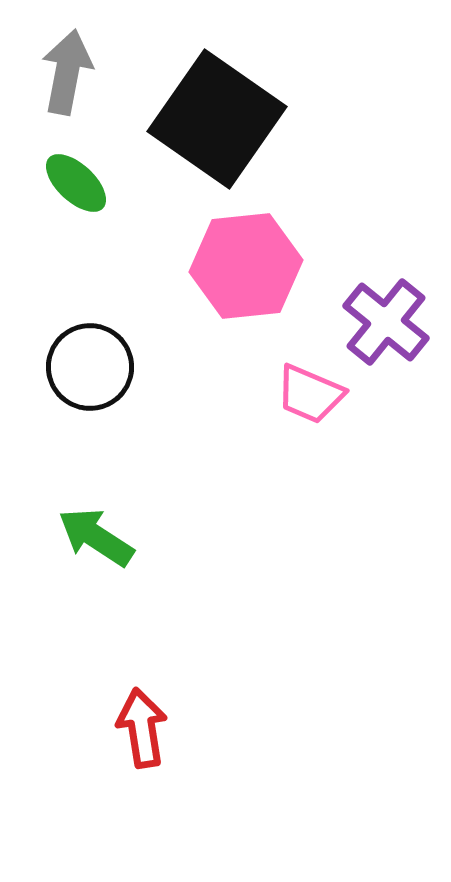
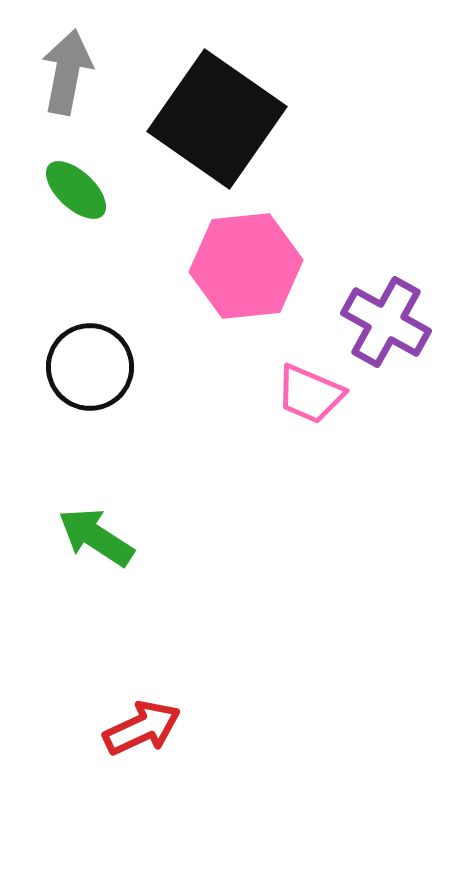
green ellipse: moved 7 px down
purple cross: rotated 10 degrees counterclockwise
red arrow: rotated 74 degrees clockwise
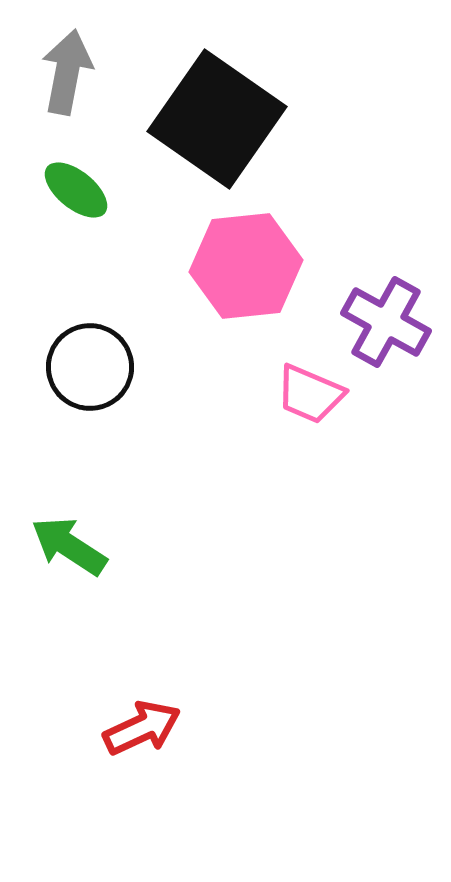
green ellipse: rotated 4 degrees counterclockwise
green arrow: moved 27 px left, 9 px down
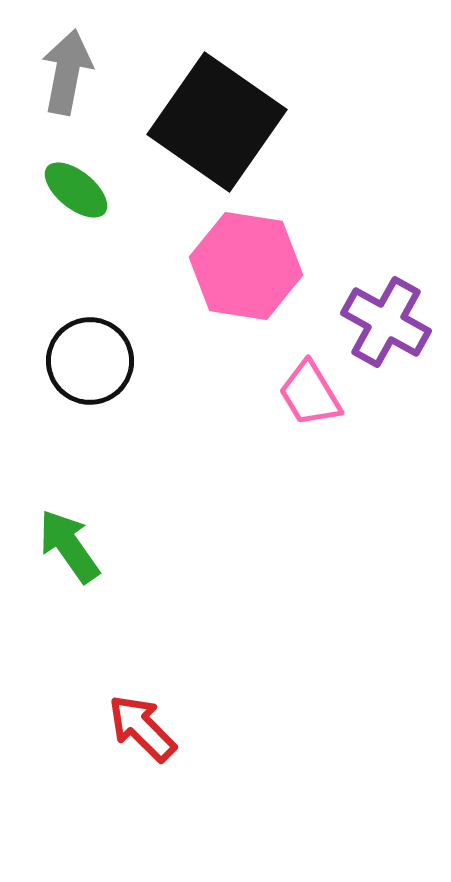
black square: moved 3 px down
pink hexagon: rotated 15 degrees clockwise
black circle: moved 6 px up
pink trapezoid: rotated 36 degrees clockwise
green arrow: rotated 22 degrees clockwise
red arrow: rotated 110 degrees counterclockwise
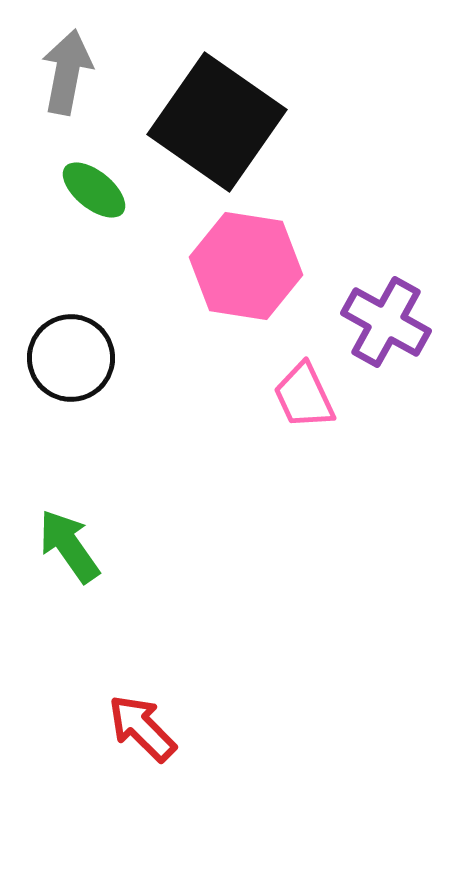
green ellipse: moved 18 px right
black circle: moved 19 px left, 3 px up
pink trapezoid: moved 6 px left, 2 px down; rotated 6 degrees clockwise
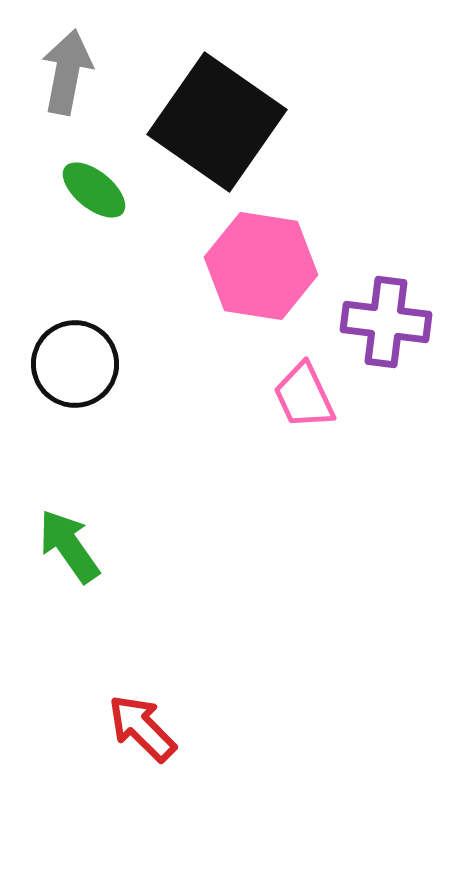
pink hexagon: moved 15 px right
purple cross: rotated 22 degrees counterclockwise
black circle: moved 4 px right, 6 px down
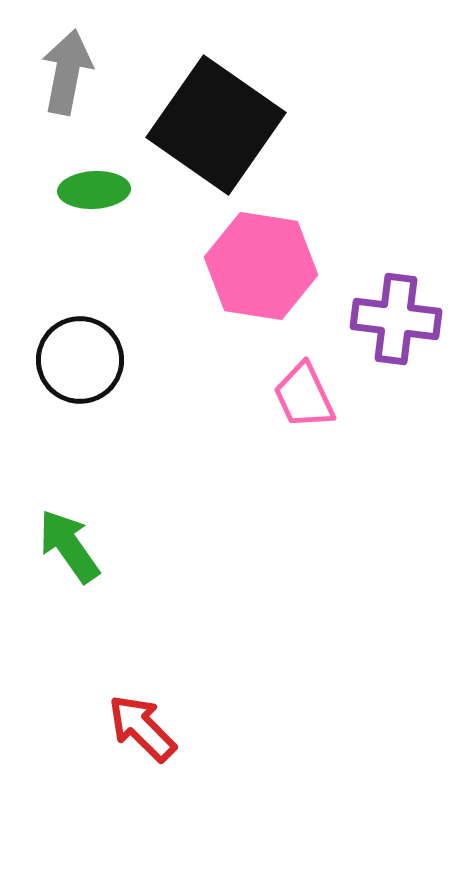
black square: moved 1 px left, 3 px down
green ellipse: rotated 42 degrees counterclockwise
purple cross: moved 10 px right, 3 px up
black circle: moved 5 px right, 4 px up
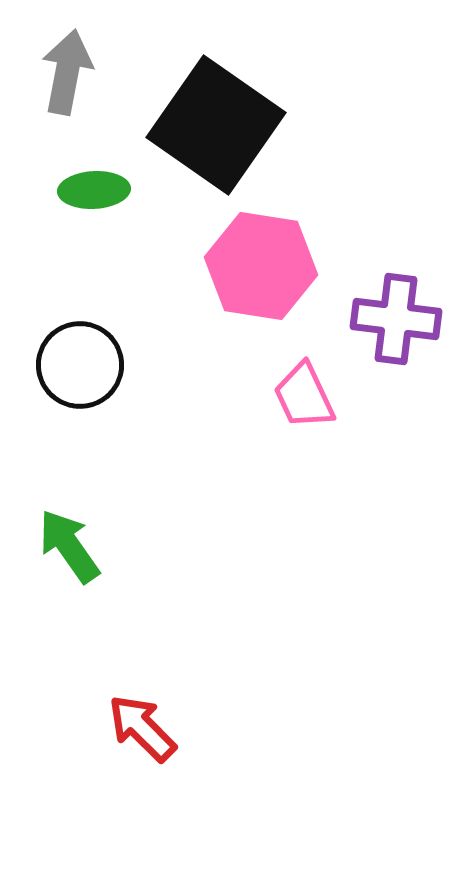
black circle: moved 5 px down
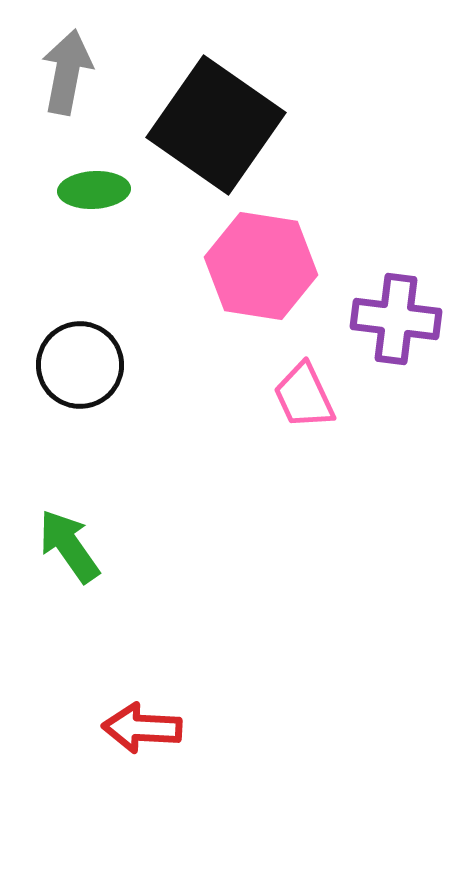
red arrow: rotated 42 degrees counterclockwise
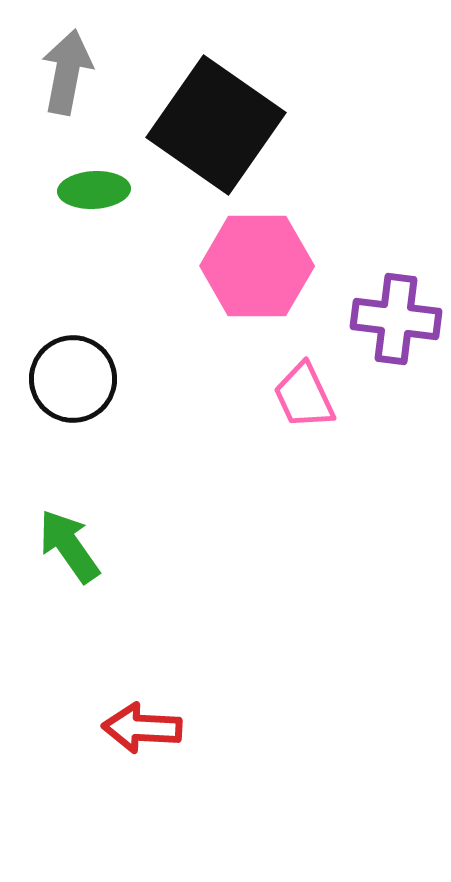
pink hexagon: moved 4 px left; rotated 9 degrees counterclockwise
black circle: moved 7 px left, 14 px down
